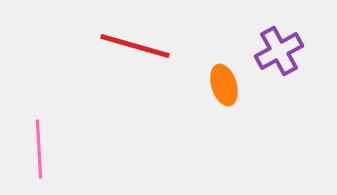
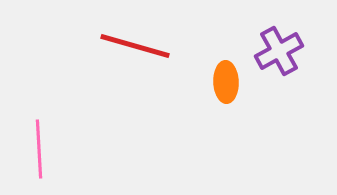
orange ellipse: moved 2 px right, 3 px up; rotated 15 degrees clockwise
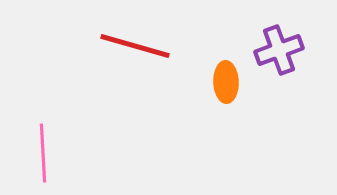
purple cross: moved 1 px up; rotated 9 degrees clockwise
pink line: moved 4 px right, 4 px down
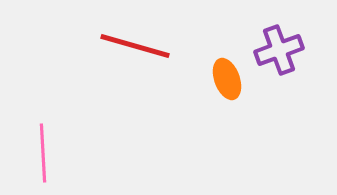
orange ellipse: moved 1 px right, 3 px up; rotated 18 degrees counterclockwise
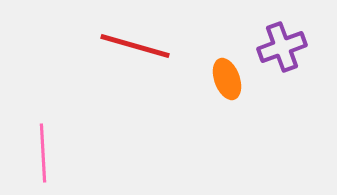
purple cross: moved 3 px right, 3 px up
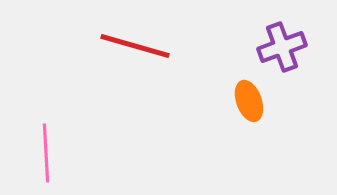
orange ellipse: moved 22 px right, 22 px down
pink line: moved 3 px right
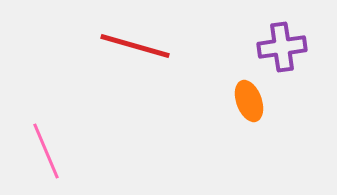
purple cross: rotated 12 degrees clockwise
pink line: moved 2 px up; rotated 20 degrees counterclockwise
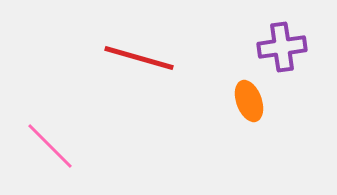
red line: moved 4 px right, 12 px down
pink line: moved 4 px right, 5 px up; rotated 22 degrees counterclockwise
